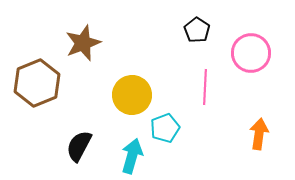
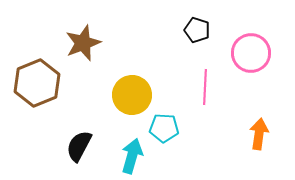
black pentagon: rotated 15 degrees counterclockwise
cyan pentagon: moved 1 px left; rotated 24 degrees clockwise
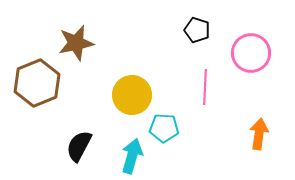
brown star: moved 7 px left; rotated 9 degrees clockwise
